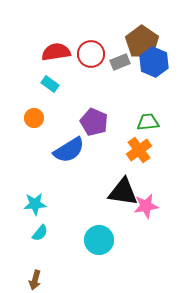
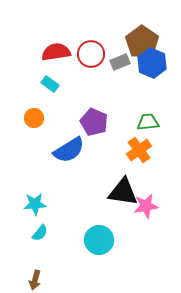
blue hexagon: moved 2 px left, 1 px down
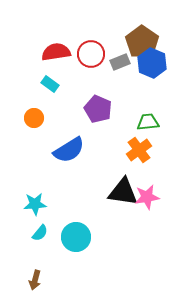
purple pentagon: moved 4 px right, 13 px up
pink star: moved 1 px right, 9 px up
cyan circle: moved 23 px left, 3 px up
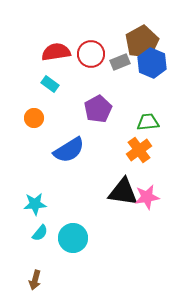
brown pentagon: rotated 8 degrees clockwise
purple pentagon: rotated 20 degrees clockwise
cyan circle: moved 3 px left, 1 px down
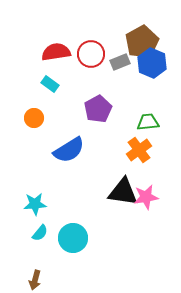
pink star: moved 1 px left
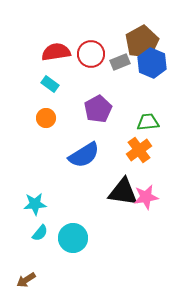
orange circle: moved 12 px right
blue semicircle: moved 15 px right, 5 px down
brown arrow: moved 9 px left; rotated 42 degrees clockwise
